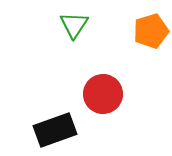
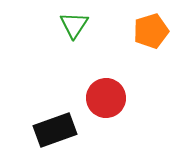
red circle: moved 3 px right, 4 px down
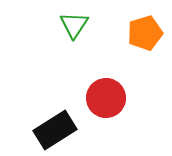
orange pentagon: moved 6 px left, 2 px down
black rectangle: rotated 12 degrees counterclockwise
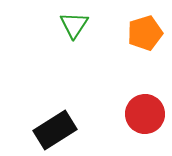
red circle: moved 39 px right, 16 px down
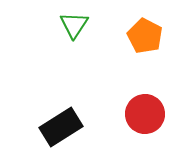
orange pentagon: moved 3 px down; rotated 28 degrees counterclockwise
black rectangle: moved 6 px right, 3 px up
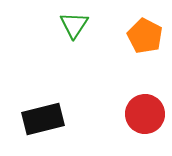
black rectangle: moved 18 px left, 8 px up; rotated 18 degrees clockwise
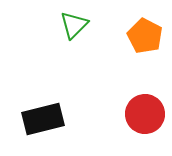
green triangle: rotated 12 degrees clockwise
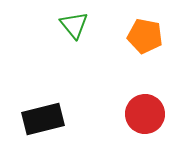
green triangle: rotated 24 degrees counterclockwise
orange pentagon: rotated 16 degrees counterclockwise
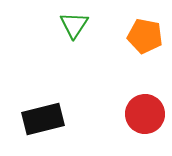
green triangle: rotated 12 degrees clockwise
